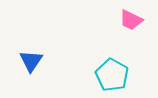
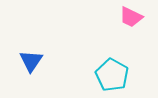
pink trapezoid: moved 3 px up
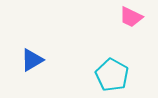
blue triangle: moved 1 px right, 1 px up; rotated 25 degrees clockwise
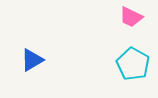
cyan pentagon: moved 21 px right, 11 px up
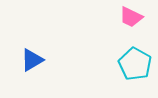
cyan pentagon: moved 2 px right
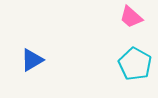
pink trapezoid: rotated 15 degrees clockwise
